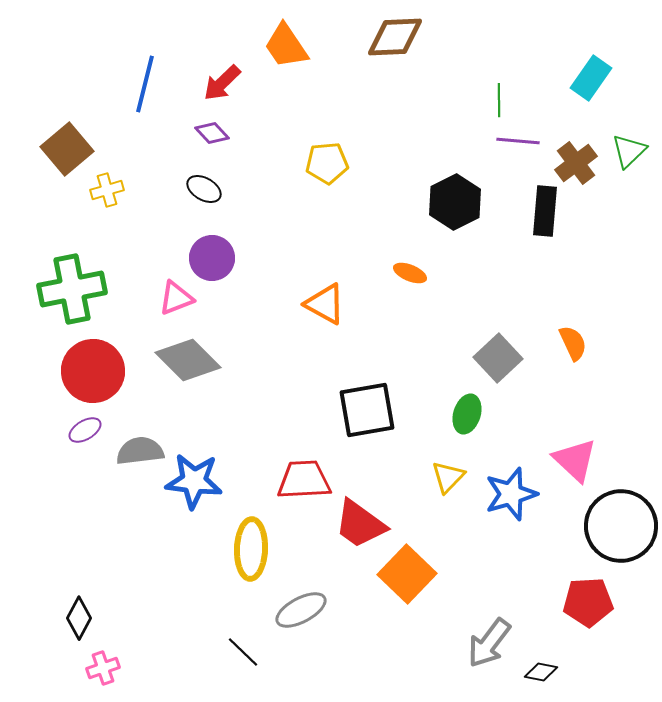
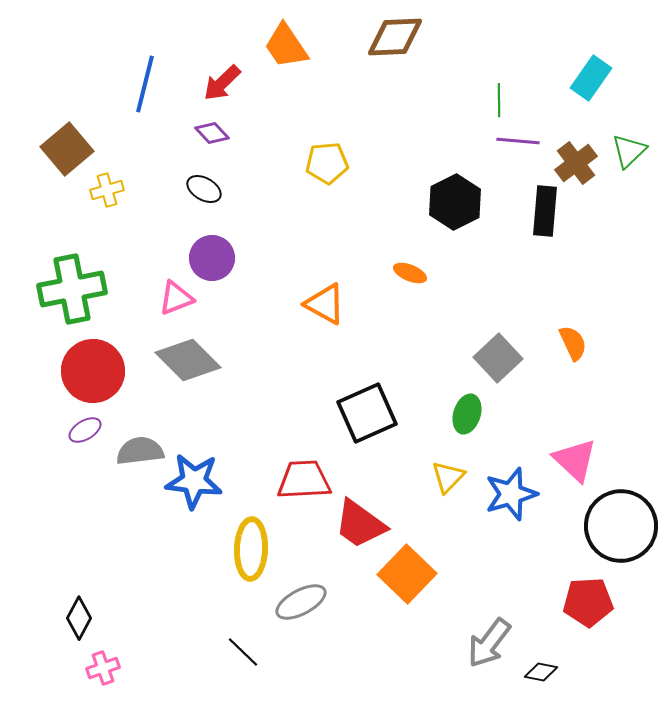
black square at (367, 410): moved 3 px down; rotated 14 degrees counterclockwise
gray ellipse at (301, 610): moved 8 px up
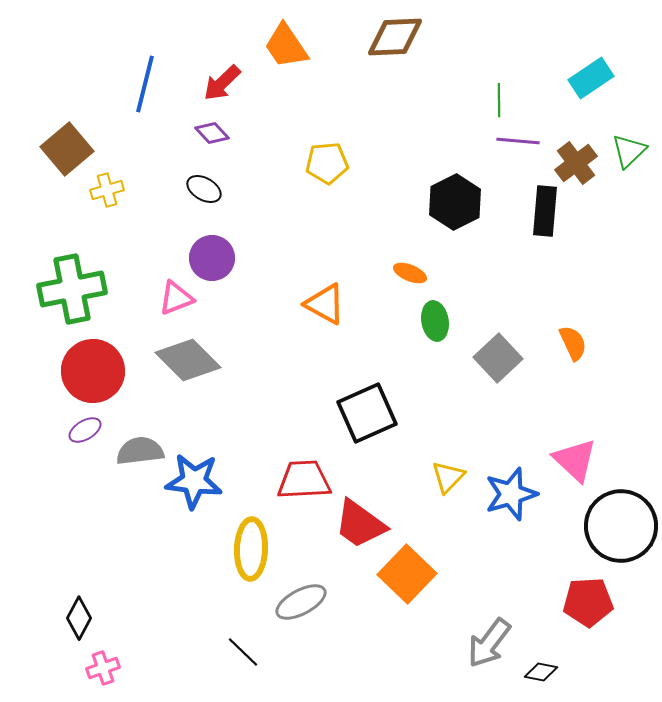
cyan rectangle at (591, 78): rotated 21 degrees clockwise
green ellipse at (467, 414): moved 32 px left, 93 px up; rotated 27 degrees counterclockwise
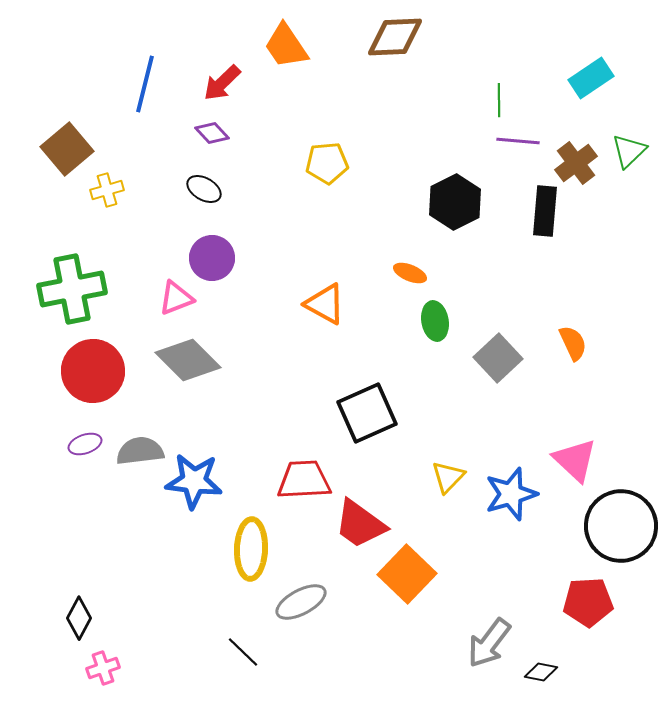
purple ellipse at (85, 430): moved 14 px down; rotated 12 degrees clockwise
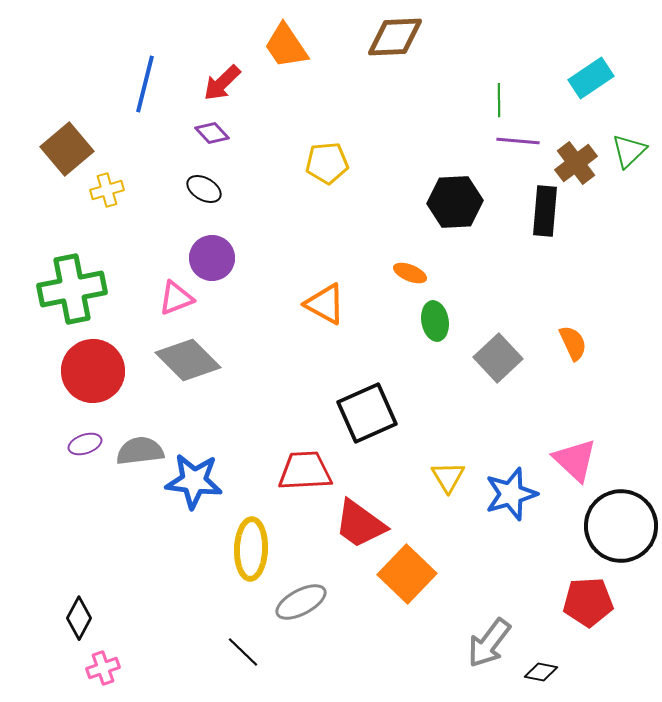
black hexagon at (455, 202): rotated 24 degrees clockwise
yellow triangle at (448, 477): rotated 15 degrees counterclockwise
red trapezoid at (304, 480): moved 1 px right, 9 px up
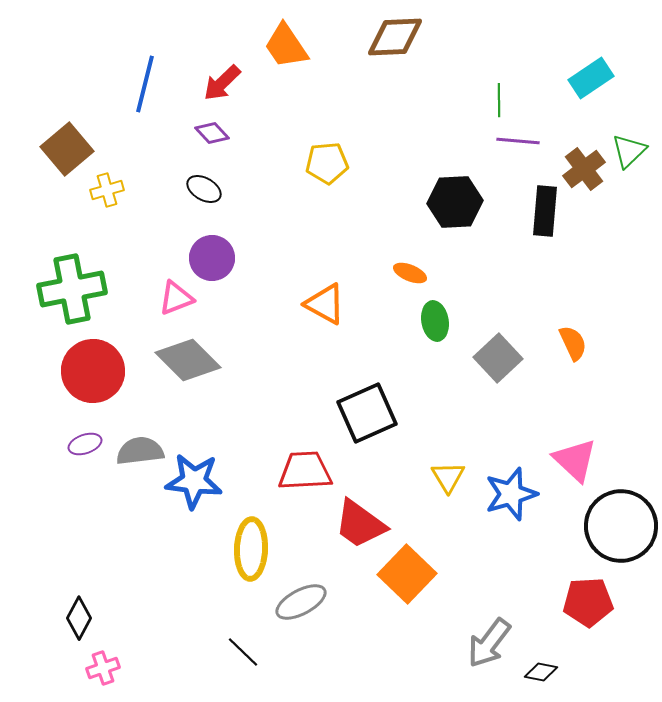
brown cross at (576, 163): moved 8 px right, 6 px down
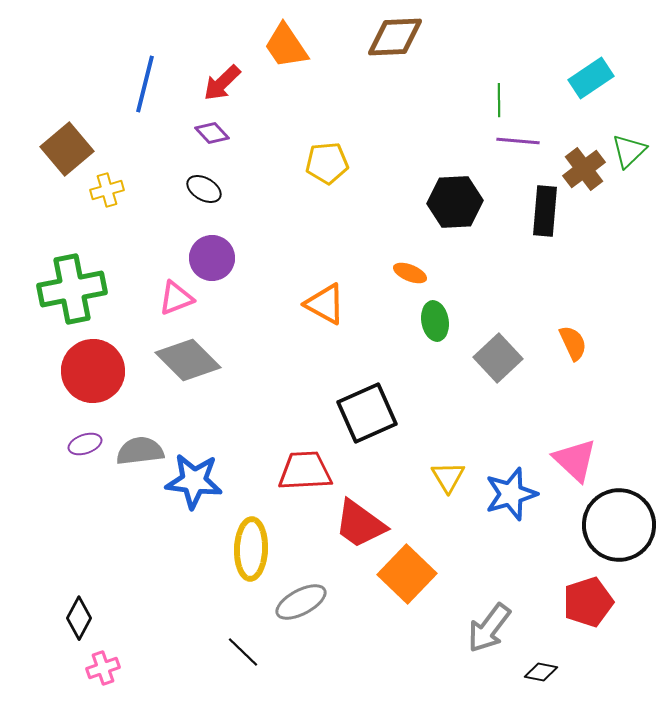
black circle at (621, 526): moved 2 px left, 1 px up
red pentagon at (588, 602): rotated 15 degrees counterclockwise
gray arrow at (489, 643): moved 15 px up
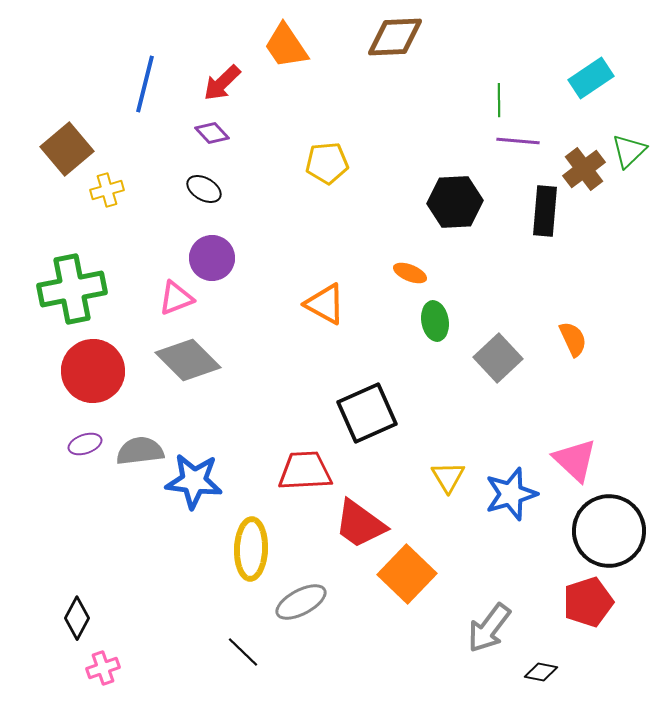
orange semicircle at (573, 343): moved 4 px up
black circle at (619, 525): moved 10 px left, 6 px down
black diamond at (79, 618): moved 2 px left
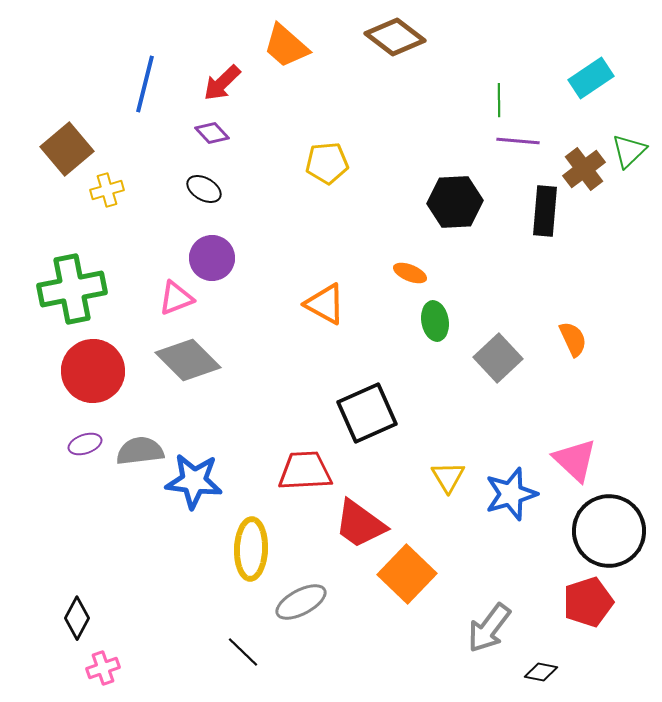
brown diamond at (395, 37): rotated 40 degrees clockwise
orange trapezoid at (286, 46): rotated 15 degrees counterclockwise
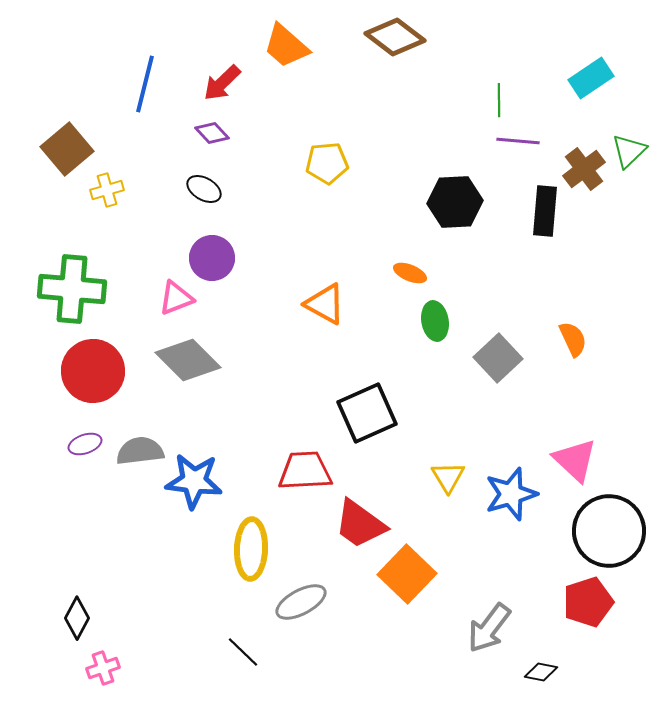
green cross at (72, 289): rotated 16 degrees clockwise
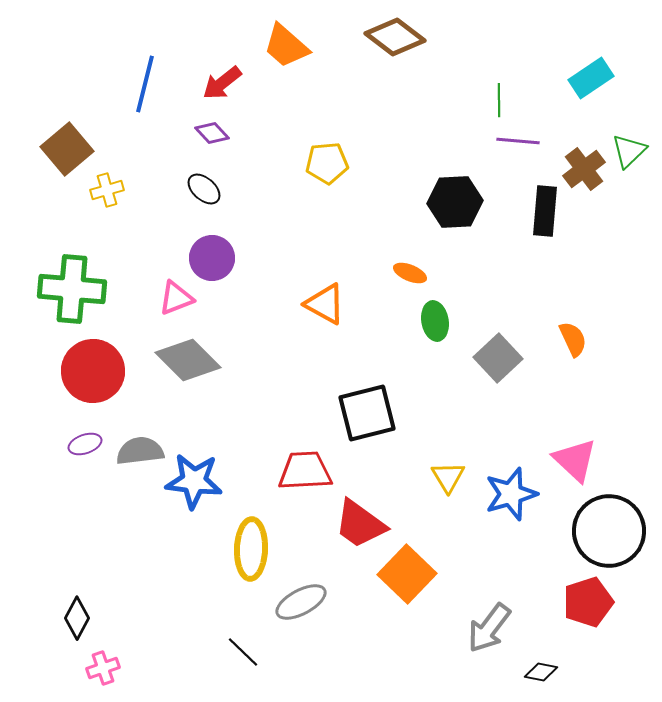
red arrow at (222, 83): rotated 6 degrees clockwise
black ellipse at (204, 189): rotated 12 degrees clockwise
black square at (367, 413): rotated 10 degrees clockwise
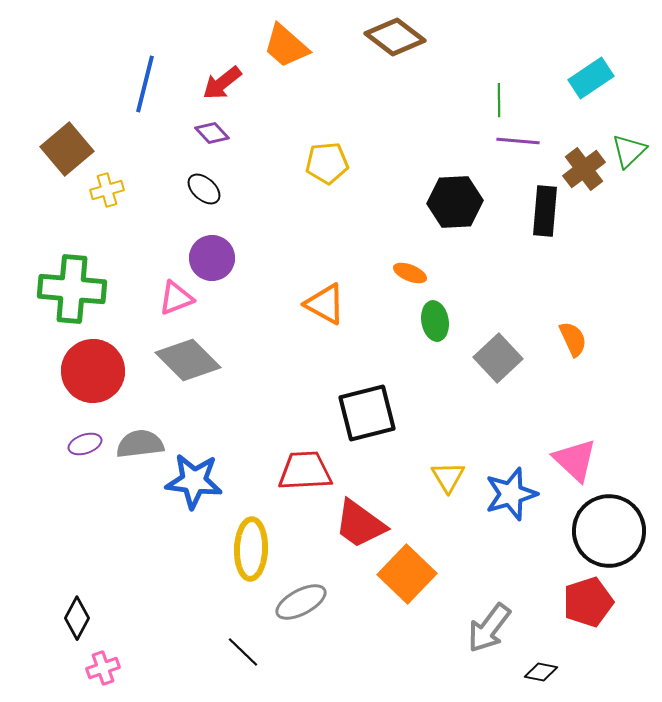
gray semicircle at (140, 451): moved 7 px up
